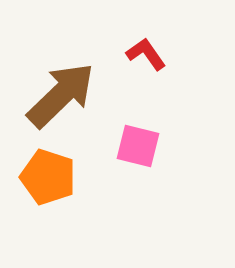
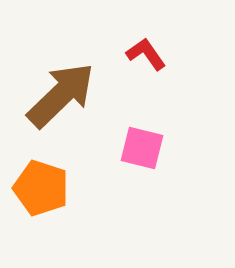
pink square: moved 4 px right, 2 px down
orange pentagon: moved 7 px left, 11 px down
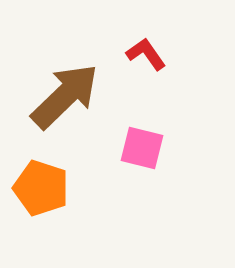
brown arrow: moved 4 px right, 1 px down
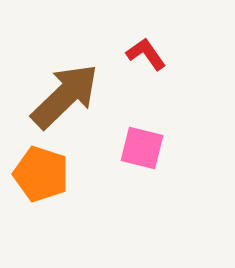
orange pentagon: moved 14 px up
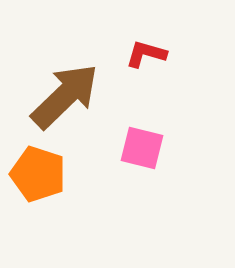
red L-shape: rotated 39 degrees counterclockwise
orange pentagon: moved 3 px left
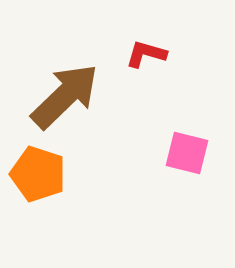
pink square: moved 45 px right, 5 px down
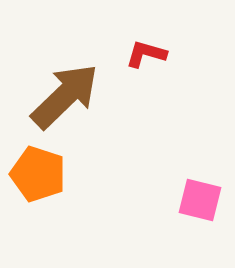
pink square: moved 13 px right, 47 px down
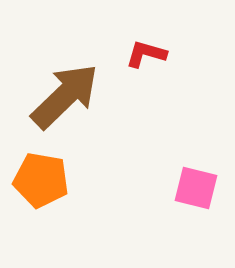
orange pentagon: moved 3 px right, 6 px down; rotated 8 degrees counterclockwise
pink square: moved 4 px left, 12 px up
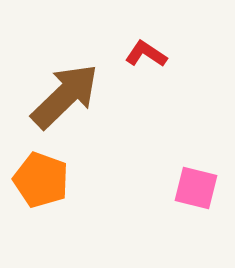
red L-shape: rotated 18 degrees clockwise
orange pentagon: rotated 10 degrees clockwise
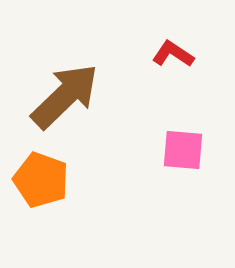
red L-shape: moved 27 px right
pink square: moved 13 px left, 38 px up; rotated 9 degrees counterclockwise
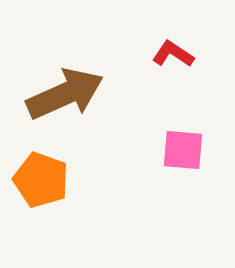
brown arrow: moved 2 px up; rotated 20 degrees clockwise
